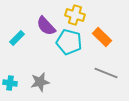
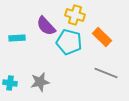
cyan rectangle: rotated 42 degrees clockwise
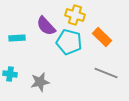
cyan cross: moved 9 px up
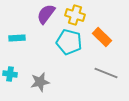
purple semicircle: moved 12 px up; rotated 80 degrees clockwise
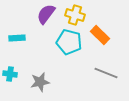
orange rectangle: moved 2 px left, 2 px up
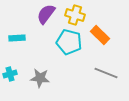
cyan cross: rotated 24 degrees counterclockwise
gray star: moved 4 px up; rotated 18 degrees clockwise
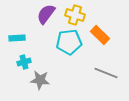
cyan pentagon: rotated 20 degrees counterclockwise
cyan cross: moved 14 px right, 12 px up
gray star: moved 2 px down
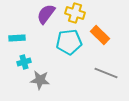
yellow cross: moved 2 px up
